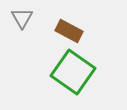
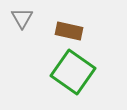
brown rectangle: rotated 16 degrees counterclockwise
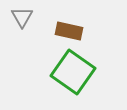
gray triangle: moved 1 px up
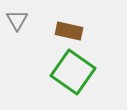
gray triangle: moved 5 px left, 3 px down
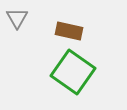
gray triangle: moved 2 px up
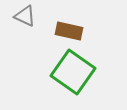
gray triangle: moved 8 px right, 2 px up; rotated 35 degrees counterclockwise
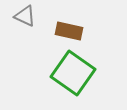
green square: moved 1 px down
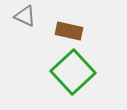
green square: moved 1 px up; rotated 12 degrees clockwise
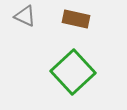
brown rectangle: moved 7 px right, 12 px up
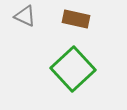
green square: moved 3 px up
